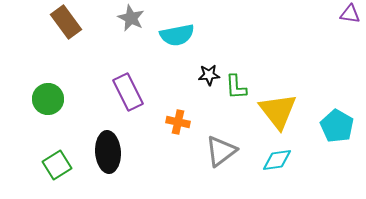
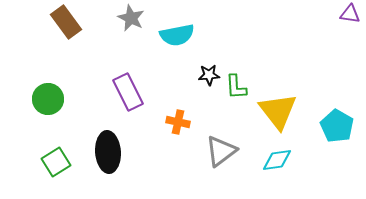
green square: moved 1 px left, 3 px up
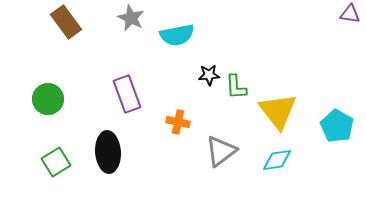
purple rectangle: moved 1 px left, 2 px down; rotated 6 degrees clockwise
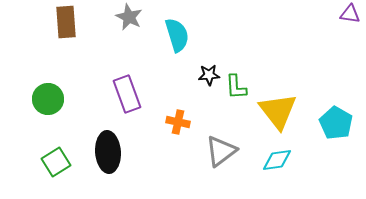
gray star: moved 2 px left, 1 px up
brown rectangle: rotated 32 degrees clockwise
cyan semicircle: rotated 96 degrees counterclockwise
cyan pentagon: moved 1 px left, 3 px up
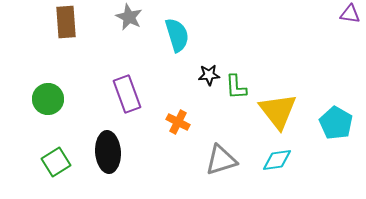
orange cross: rotated 15 degrees clockwise
gray triangle: moved 9 px down; rotated 20 degrees clockwise
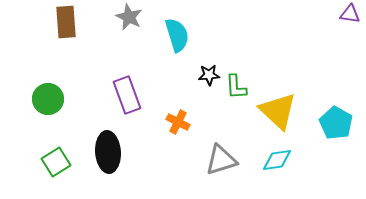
purple rectangle: moved 1 px down
yellow triangle: rotated 9 degrees counterclockwise
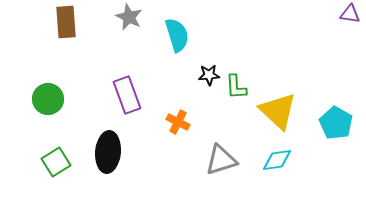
black ellipse: rotated 9 degrees clockwise
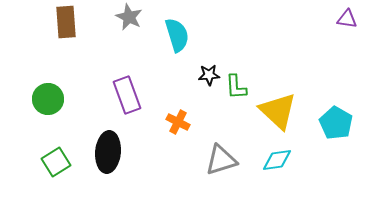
purple triangle: moved 3 px left, 5 px down
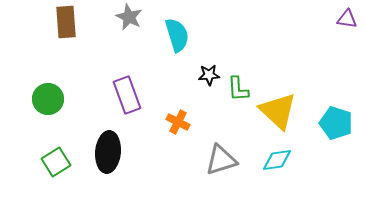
green L-shape: moved 2 px right, 2 px down
cyan pentagon: rotated 12 degrees counterclockwise
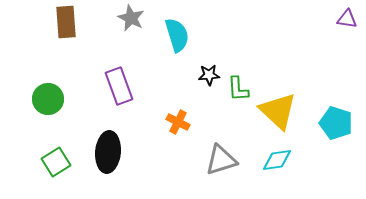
gray star: moved 2 px right, 1 px down
purple rectangle: moved 8 px left, 9 px up
